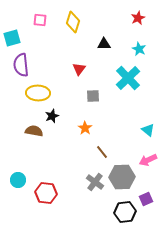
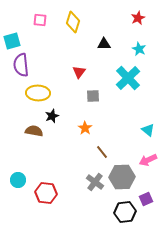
cyan square: moved 3 px down
red triangle: moved 3 px down
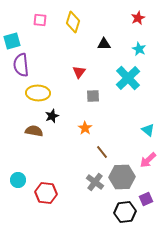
pink arrow: rotated 18 degrees counterclockwise
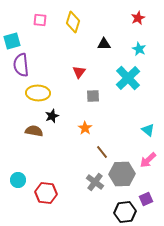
gray hexagon: moved 3 px up
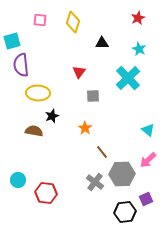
black triangle: moved 2 px left, 1 px up
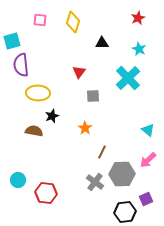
brown line: rotated 64 degrees clockwise
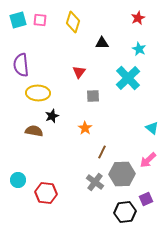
cyan square: moved 6 px right, 21 px up
cyan triangle: moved 4 px right, 2 px up
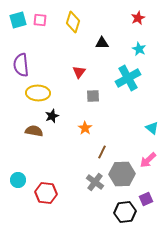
cyan cross: rotated 15 degrees clockwise
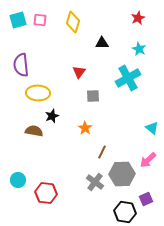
black hexagon: rotated 15 degrees clockwise
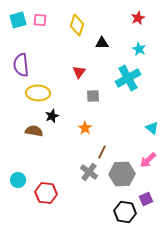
yellow diamond: moved 4 px right, 3 px down
gray cross: moved 6 px left, 10 px up
